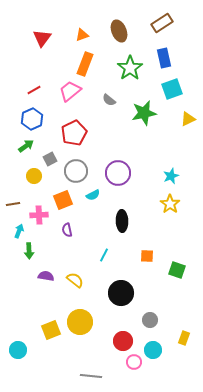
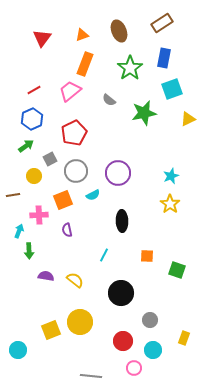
blue rectangle at (164, 58): rotated 24 degrees clockwise
brown line at (13, 204): moved 9 px up
pink circle at (134, 362): moved 6 px down
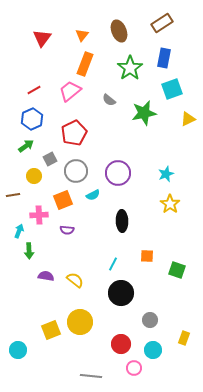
orange triangle at (82, 35): rotated 32 degrees counterclockwise
cyan star at (171, 176): moved 5 px left, 2 px up
purple semicircle at (67, 230): rotated 72 degrees counterclockwise
cyan line at (104, 255): moved 9 px right, 9 px down
red circle at (123, 341): moved 2 px left, 3 px down
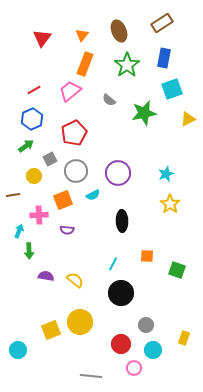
green star at (130, 68): moved 3 px left, 3 px up
gray circle at (150, 320): moved 4 px left, 5 px down
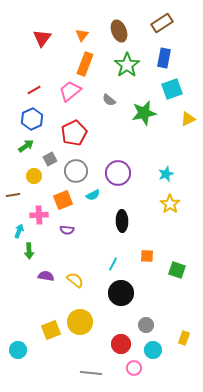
gray line at (91, 376): moved 3 px up
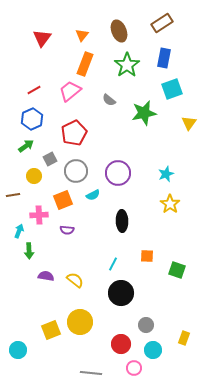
yellow triangle at (188, 119): moved 1 px right, 4 px down; rotated 28 degrees counterclockwise
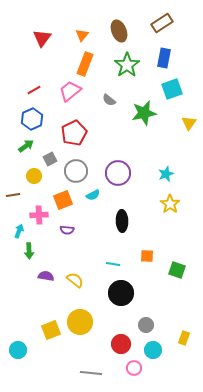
cyan line at (113, 264): rotated 72 degrees clockwise
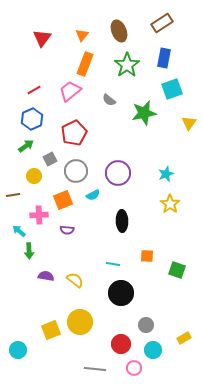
cyan arrow at (19, 231): rotated 72 degrees counterclockwise
yellow rectangle at (184, 338): rotated 40 degrees clockwise
gray line at (91, 373): moved 4 px right, 4 px up
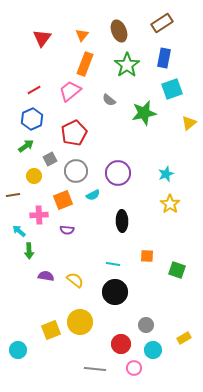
yellow triangle at (189, 123): rotated 14 degrees clockwise
black circle at (121, 293): moved 6 px left, 1 px up
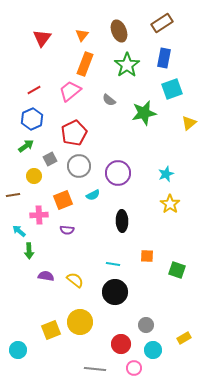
gray circle at (76, 171): moved 3 px right, 5 px up
